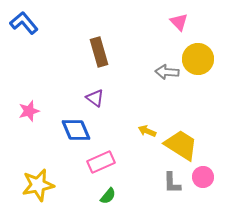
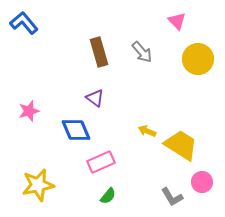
pink triangle: moved 2 px left, 1 px up
gray arrow: moved 25 px left, 20 px up; rotated 135 degrees counterclockwise
pink circle: moved 1 px left, 5 px down
gray L-shape: moved 14 px down; rotated 30 degrees counterclockwise
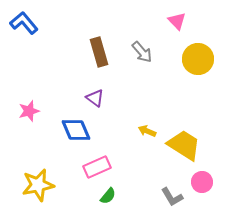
yellow trapezoid: moved 3 px right
pink rectangle: moved 4 px left, 5 px down
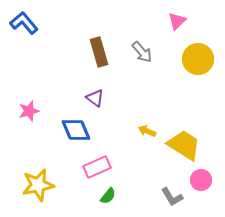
pink triangle: rotated 30 degrees clockwise
pink circle: moved 1 px left, 2 px up
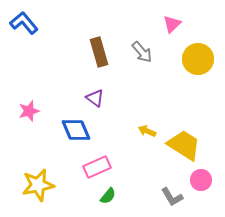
pink triangle: moved 5 px left, 3 px down
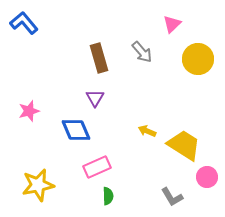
brown rectangle: moved 6 px down
purple triangle: rotated 24 degrees clockwise
pink circle: moved 6 px right, 3 px up
green semicircle: rotated 42 degrees counterclockwise
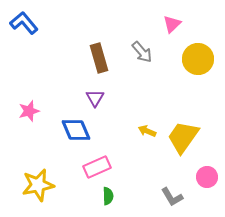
yellow trapezoid: moved 1 px left, 8 px up; rotated 87 degrees counterclockwise
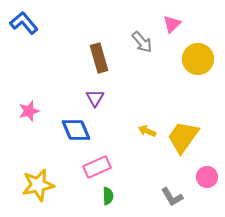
gray arrow: moved 10 px up
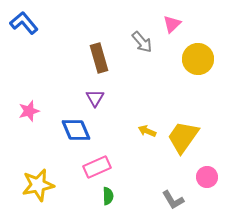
gray L-shape: moved 1 px right, 3 px down
